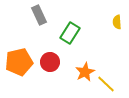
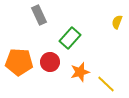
yellow semicircle: rotated 24 degrees clockwise
green rectangle: moved 5 px down; rotated 10 degrees clockwise
orange pentagon: rotated 16 degrees clockwise
orange star: moved 5 px left; rotated 12 degrees clockwise
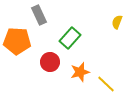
orange pentagon: moved 2 px left, 21 px up
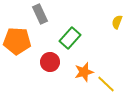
gray rectangle: moved 1 px right, 1 px up
orange star: moved 4 px right
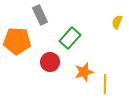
gray rectangle: moved 1 px down
yellow line: moved 1 px left; rotated 48 degrees clockwise
